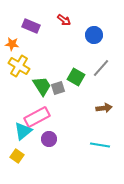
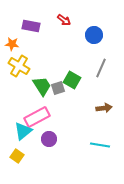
purple rectangle: rotated 12 degrees counterclockwise
gray line: rotated 18 degrees counterclockwise
green square: moved 4 px left, 3 px down
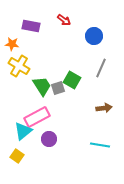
blue circle: moved 1 px down
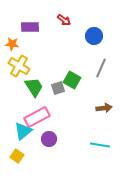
purple rectangle: moved 1 px left, 1 px down; rotated 12 degrees counterclockwise
green trapezoid: moved 8 px left, 1 px down
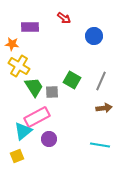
red arrow: moved 2 px up
gray line: moved 13 px down
gray square: moved 6 px left, 4 px down; rotated 16 degrees clockwise
yellow square: rotated 32 degrees clockwise
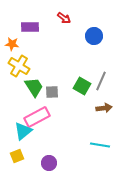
green square: moved 10 px right, 6 px down
purple circle: moved 24 px down
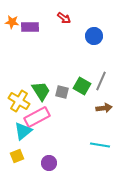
orange star: moved 22 px up
yellow cross: moved 35 px down
green trapezoid: moved 7 px right, 4 px down
gray square: moved 10 px right; rotated 16 degrees clockwise
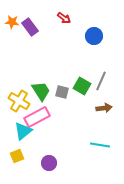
purple rectangle: rotated 54 degrees clockwise
